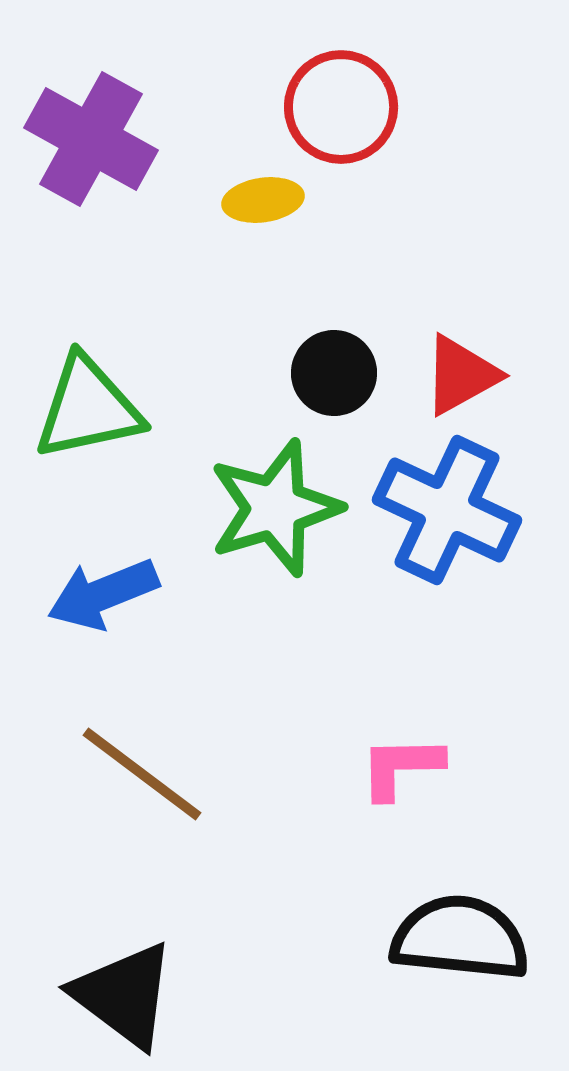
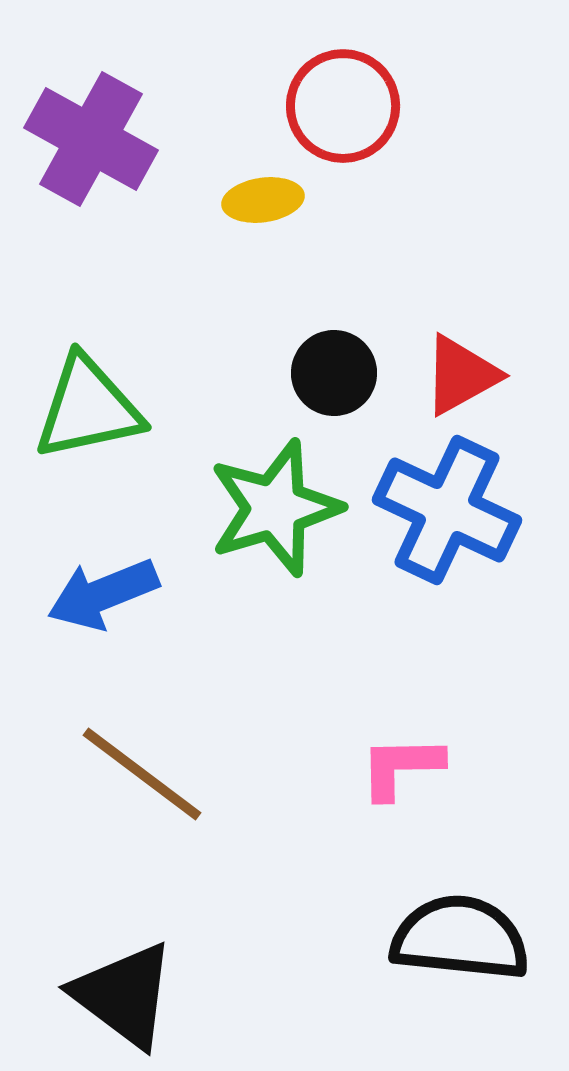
red circle: moved 2 px right, 1 px up
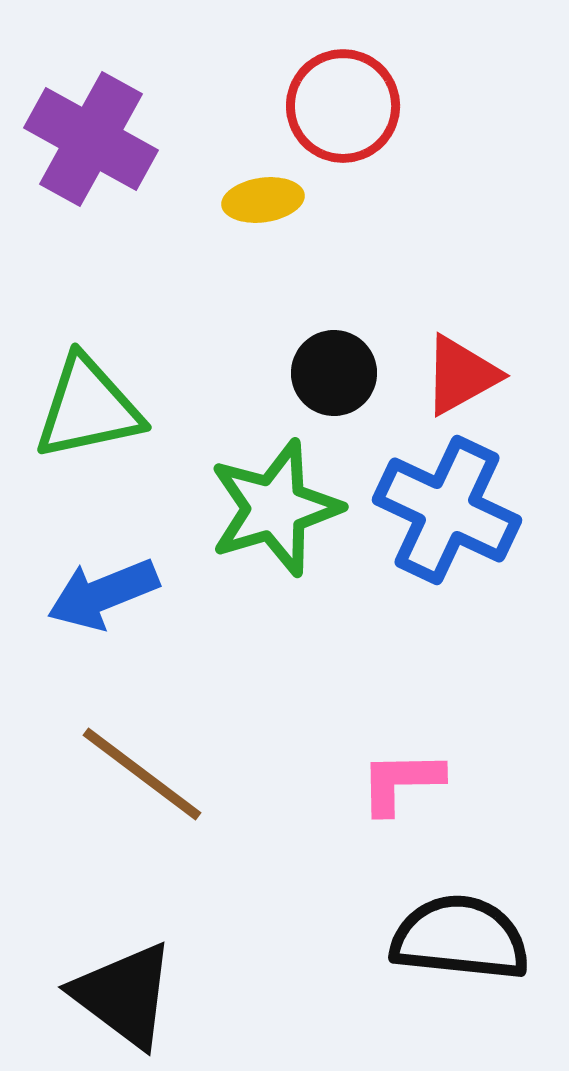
pink L-shape: moved 15 px down
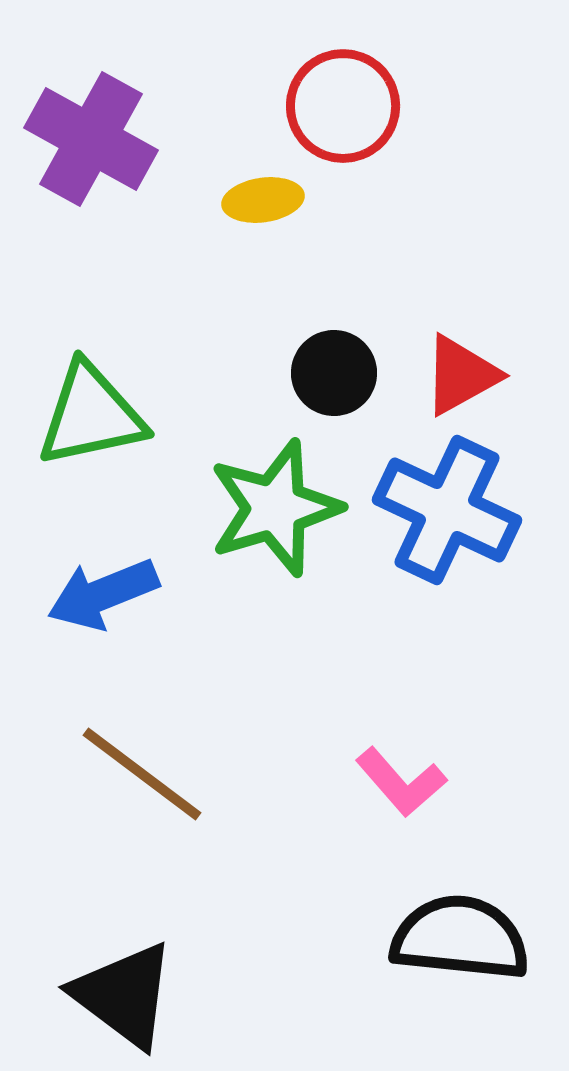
green triangle: moved 3 px right, 7 px down
pink L-shape: rotated 130 degrees counterclockwise
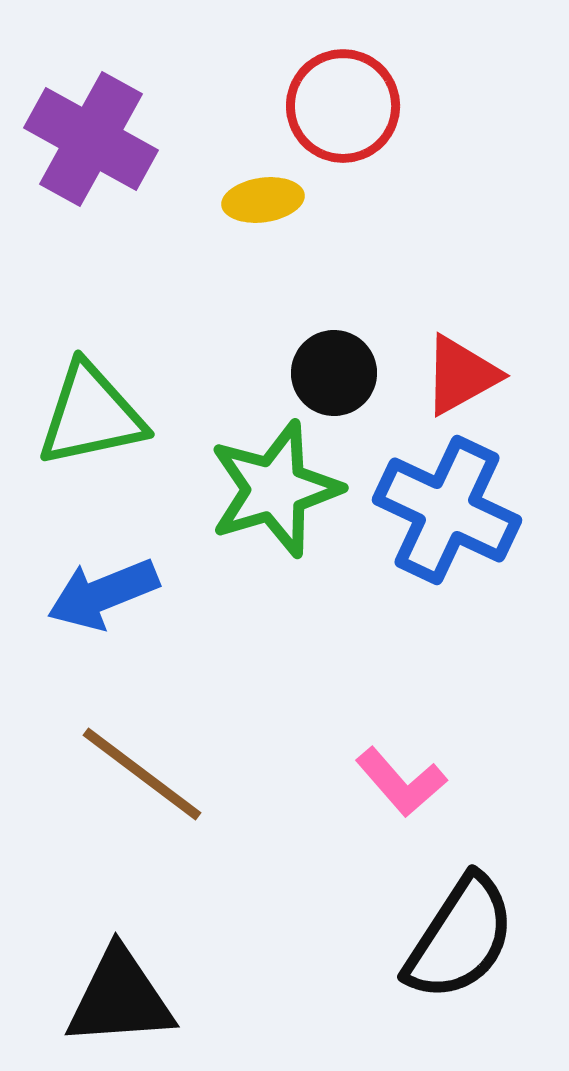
green star: moved 19 px up
black semicircle: rotated 117 degrees clockwise
black triangle: moved 4 px left, 3 px down; rotated 41 degrees counterclockwise
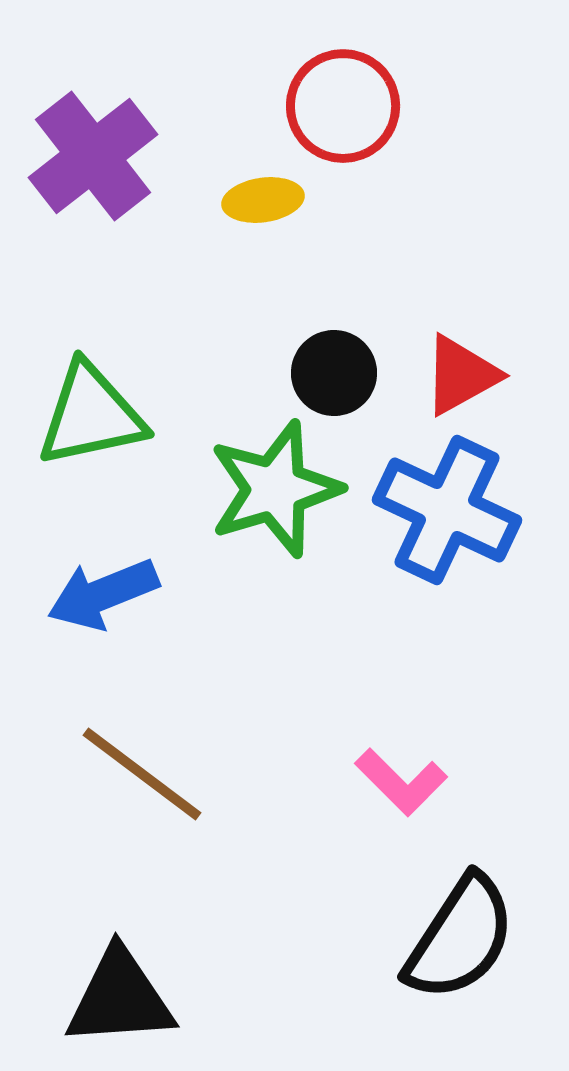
purple cross: moved 2 px right, 17 px down; rotated 23 degrees clockwise
pink L-shape: rotated 4 degrees counterclockwise
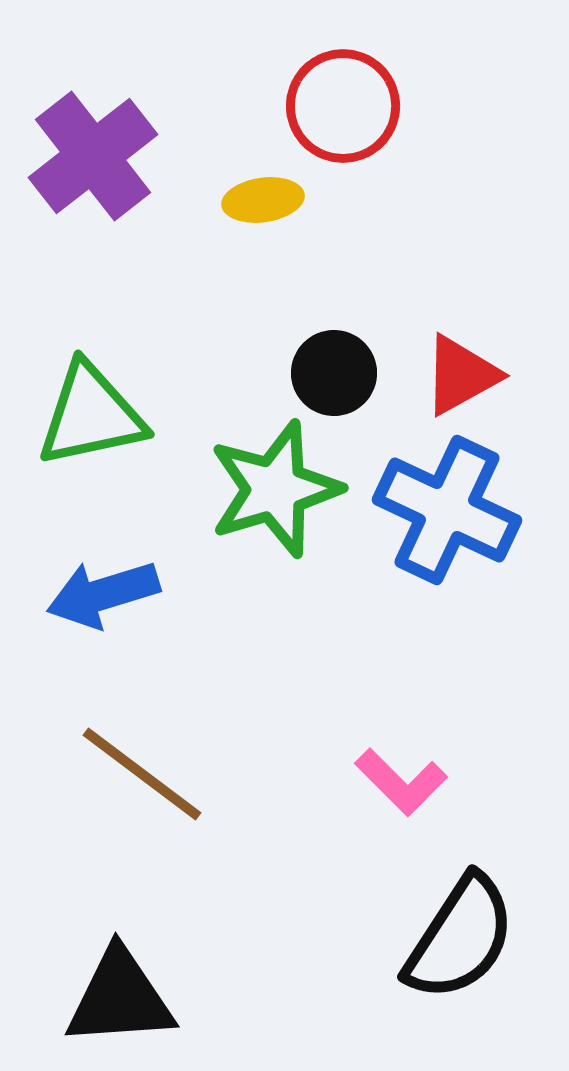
blue arrow: rotated 5 degrees clockwise
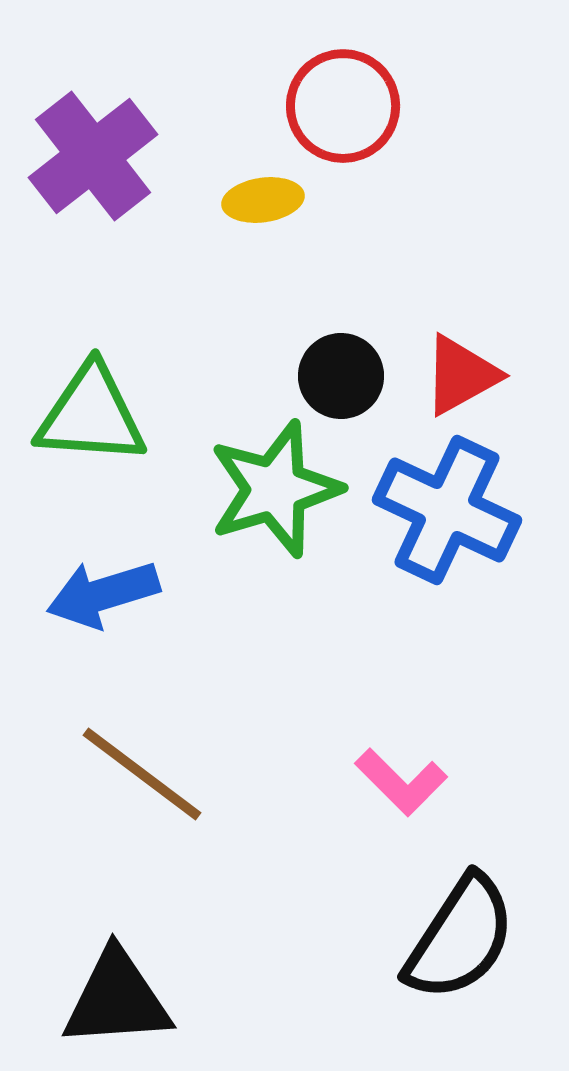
black circle: moved 7 px right, 3 px down
green triangle: rotated 16 degrees clockwise
black triangle: moved 3 px left, 1 px down
